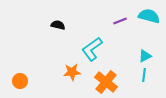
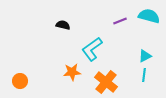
black semicircle: moved 5 px right
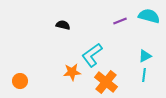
cyan L-shape: moved 6 px down
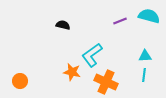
cyan triangle: rotated 24 degrees clockwise
orange star: rotated 18 degrees clockwise
orange cross: rotated 15 degrees counterclockwise
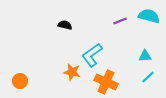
black semicircle: moved 2 px right
cyan line: moved 4 px right, 2 px down; rotated 40 degrees clockwise
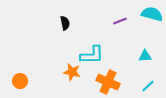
cyan semicircle: moved 3 px right, 2 px up
black semicircle: moved 2 px up; rotated 64 degrees clockwise
cyan L-shape: rotated 145 degrees counterclockwise
cyan line: moved 9 px down
orange cross: moved 2 px right
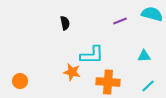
cyan triangle: moved 1 px left
orange cross: rotated 20 degrees counterclockwise
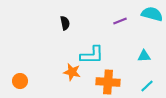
cyan line: moved 1 px left
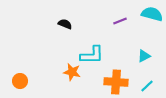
black semicircle: moved 1 px down; rotated 56 degrees counterclockwise
cyan triangle: rotated 24 degrees counterclockwise
orange cross: moved 8 px right
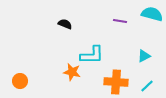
purple line: rotated 32 degrees clockwise
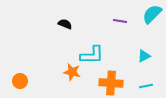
cyan semicircle: rotated 60 degrees counterclockwise
orange cross: moved 5 px left, 1 px down
cyan line: moved 1 px left; rotated 32 degrees clockwise
